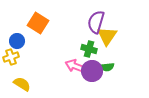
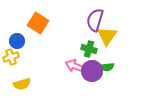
purple semicircle: moved 1 px left, 2 px up
yellow semicircle: rotated 132 degrees clockwise
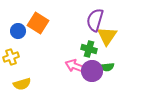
blue circle: moved 1 px right, 10 px up
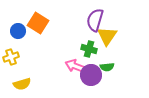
purple circle: moved 1 px left, 4 px down
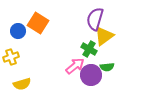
purple semicircle: moved 1 px up
yellow triangle: moved 3 px left; rotated 20 degrees clockwise
green cross: rotated 14 degrees clockwise
pink arrow: rotated 120 degrees clockwise
